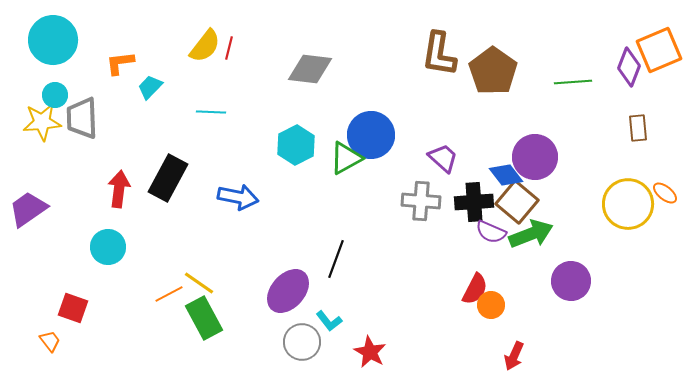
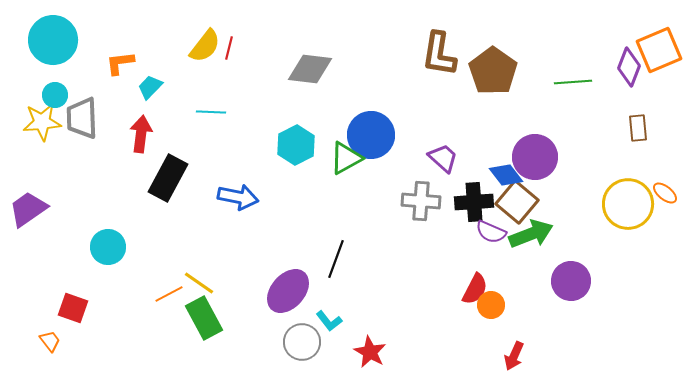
red arrow at (119, 189): moved 22 px right, 55 px up
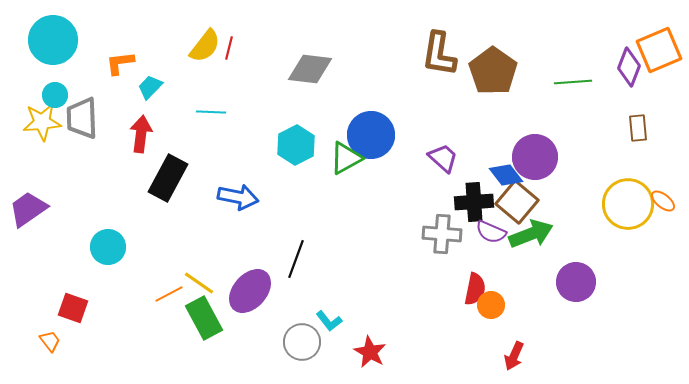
orange ellipse at (665, 193): moved 2 px left, 8 px down
gray cross at (421, 201): moved 21 px right, 33 px down
black line at (336, 259): moved 40 px left
purple circle at (571, 281): moved 5 px right, 1 px down
red semicircle at (475, 289): rotated 16 degrees counterclockwise
purple ellipse at (288, 291): moved 38 px left
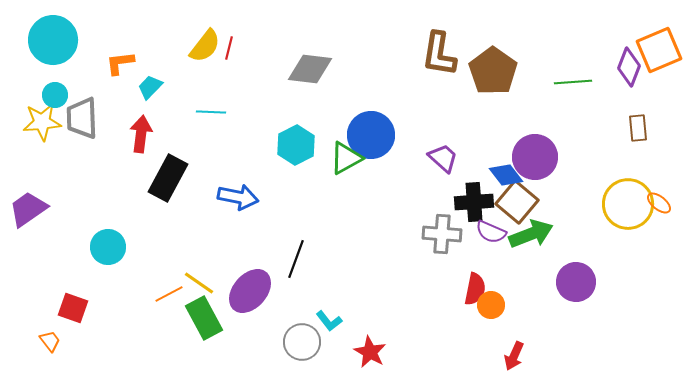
orange ellipse at (663, 201): moved 4 px left, 2 px down
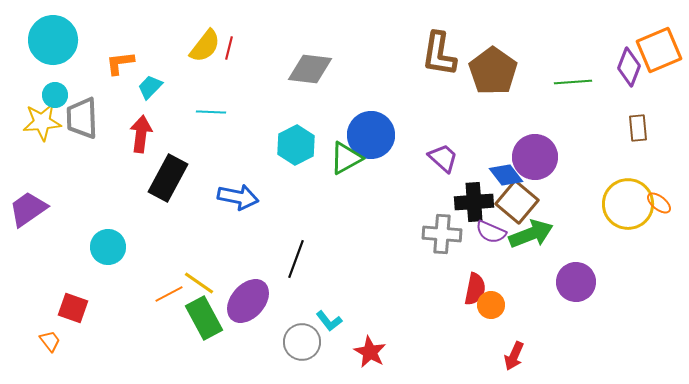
purple ellipse at (250, 291): moved 2 px left, 10 px down
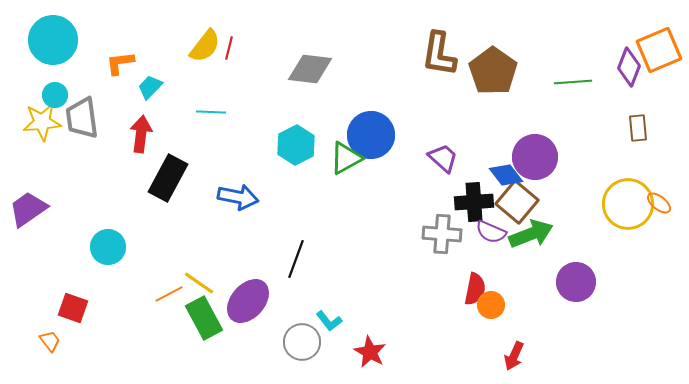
gray trapezoid at (82, 118): rotated 6 degrees counterclockwise
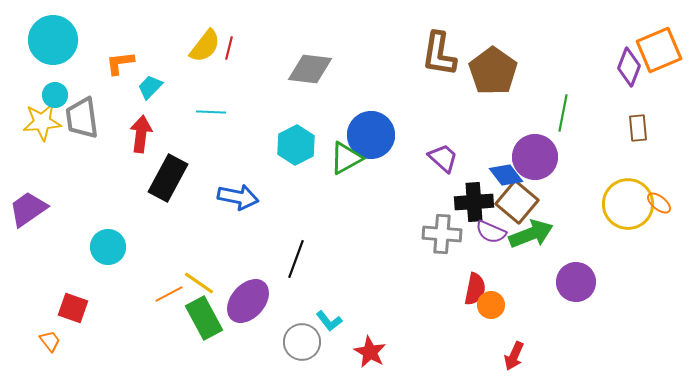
green line at (573, 82): moved 10 px left, 31 px down; rotated 75 degrees counterclockwise
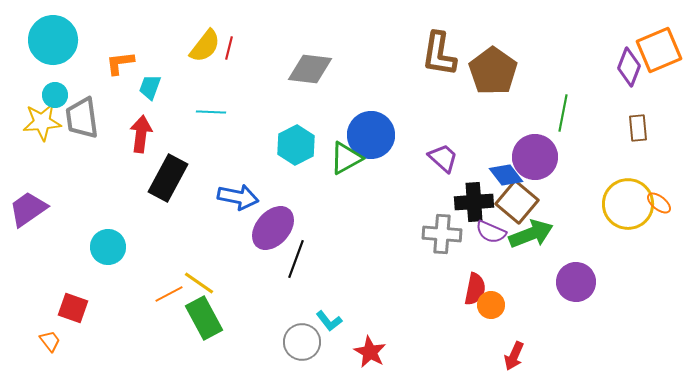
cyan trapezoid at (150, 87): rotated 24 degrees counterclockwise
purple ellipse at (248, 301): moved 25 px right, 73 px up
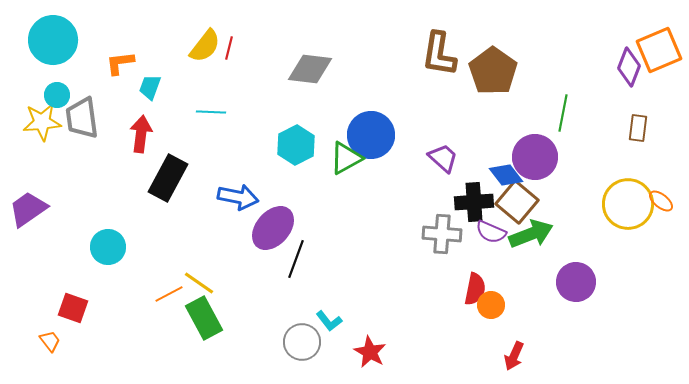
cyan circle at (55, 95): moved 2 px right
brown rectangle at (638, 128): rotated 12 degrees clockwise
orange ellipse at (659, 203): moved 2 px right, 2 px up
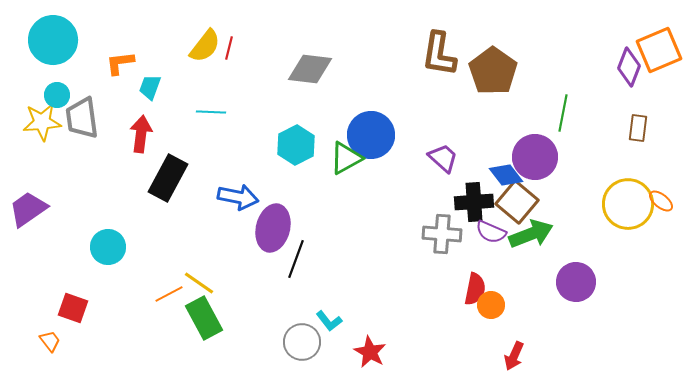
purple ellipse at (273, 228): rotated 27 degrees counterclockwise
